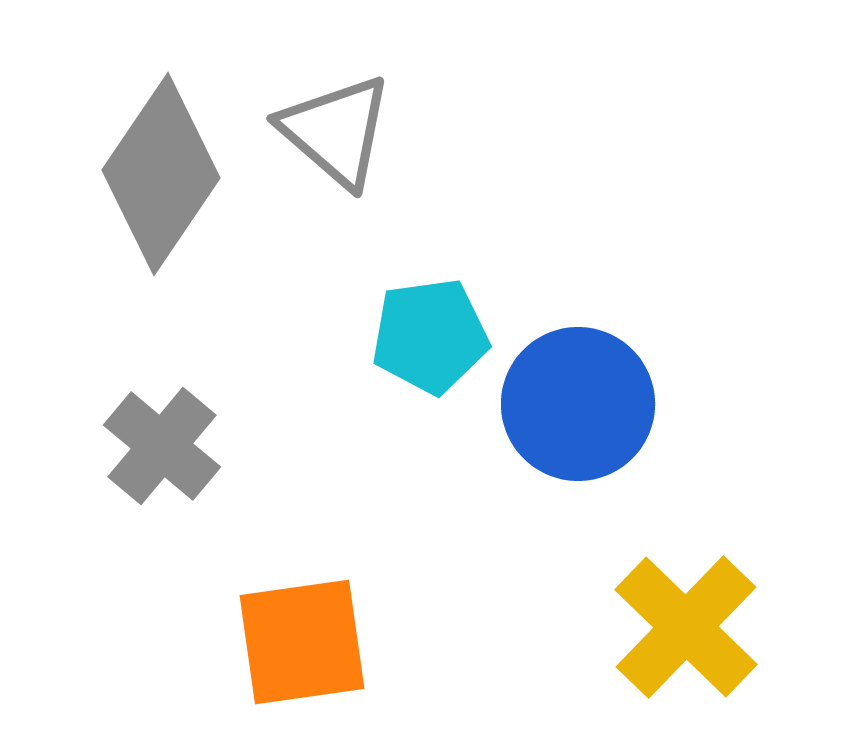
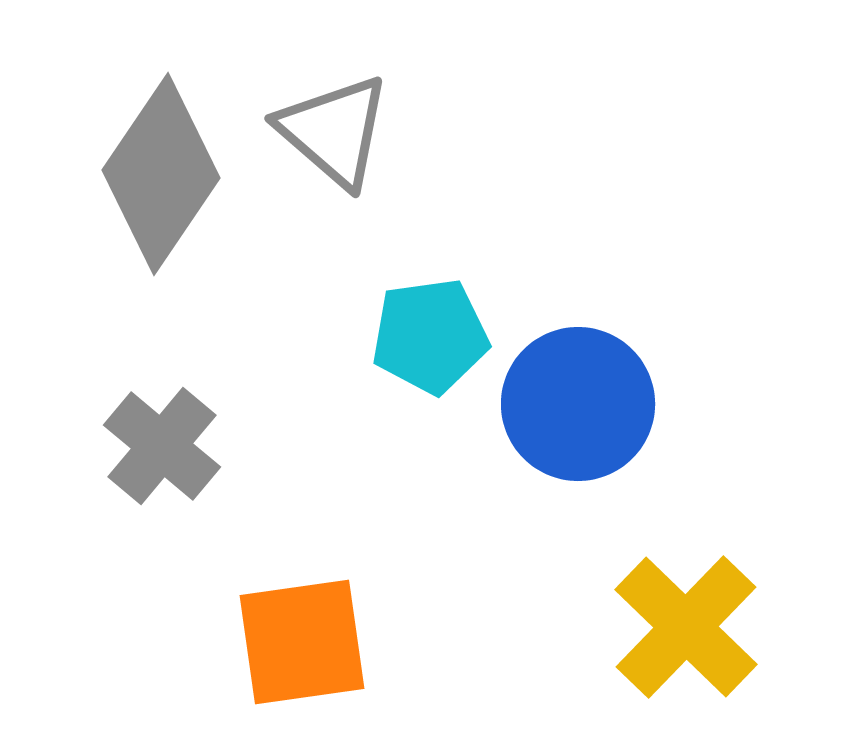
gray triangle: moved 2 px left
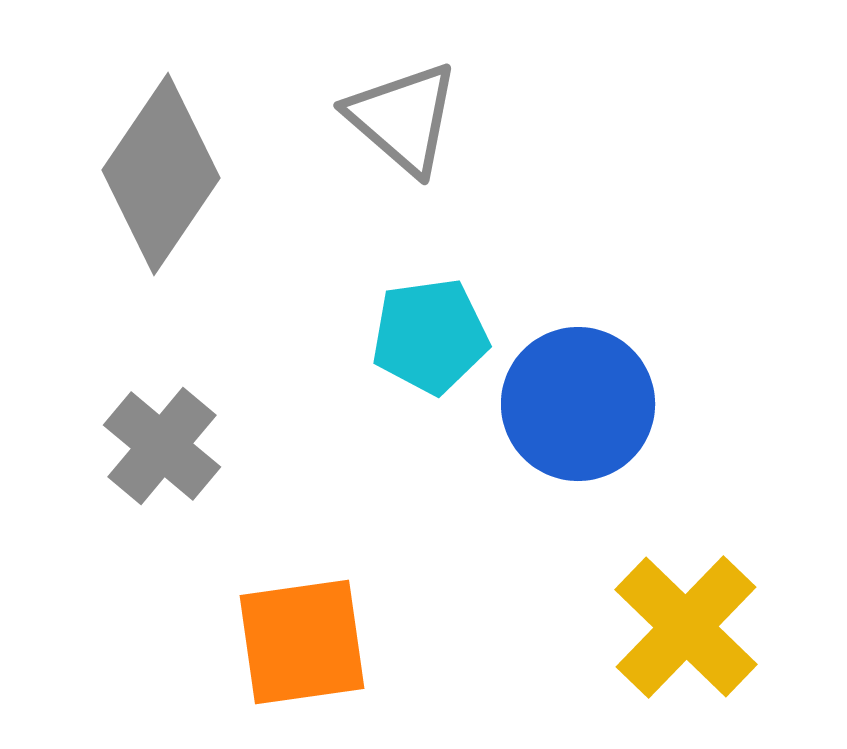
gray triangle: moved 69 px right, 13 px up
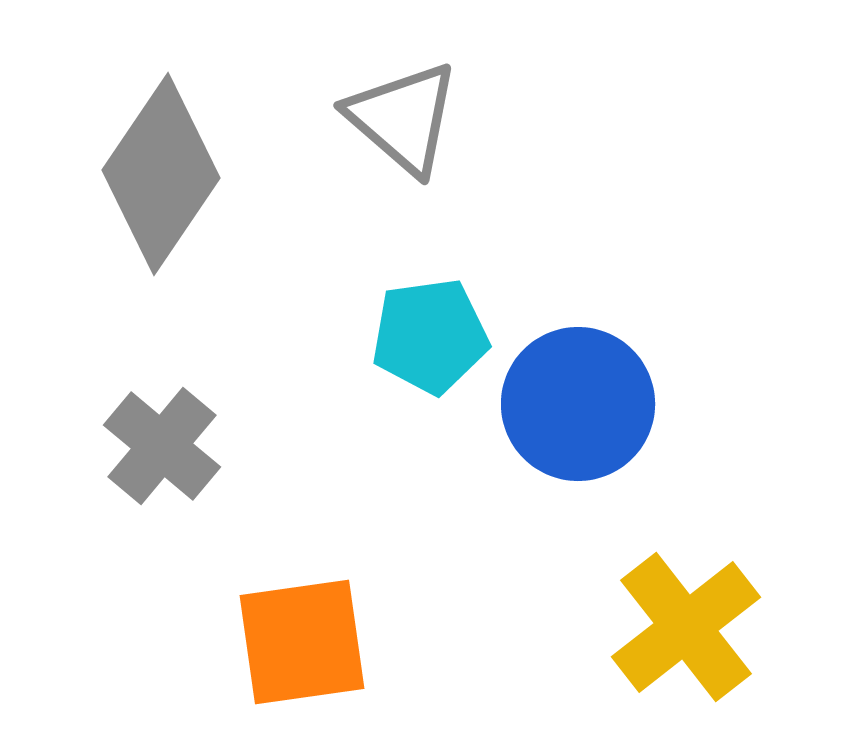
yellow cross: rotated 8 degrees clockwise
